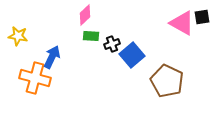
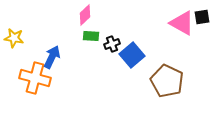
yellow star: moved 4 px left, 2 px down
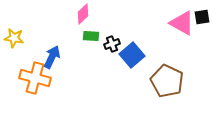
pink diamond: moved 2 px left, 1 px up
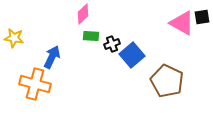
orange cross: moved 6 px down
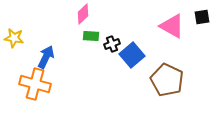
pink triangle: moved 10 px left, 3 px down
blue arrow: moved 6 px left
brown pentagon: moved 1 px up
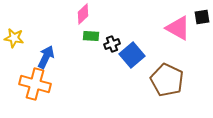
pink triangle: moved 6 px right, 2 px down
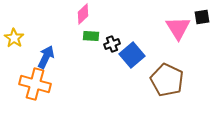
pink triangle: rotated 28 degrees clockwise
yellow star: rotated 24 degrees clockwise
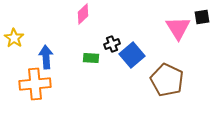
green rectangle: moved 22 px down
blue arrow: rotated 30 degrees counterclockwise
orange cross: rotated 20 degrees counterclockwise
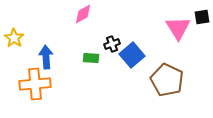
pink diamond: rotated 15 degrees clockwise
